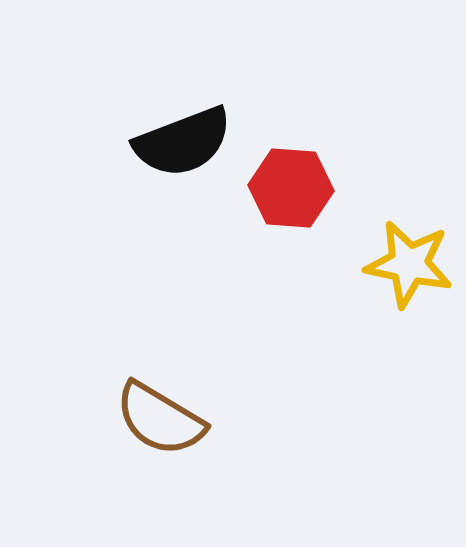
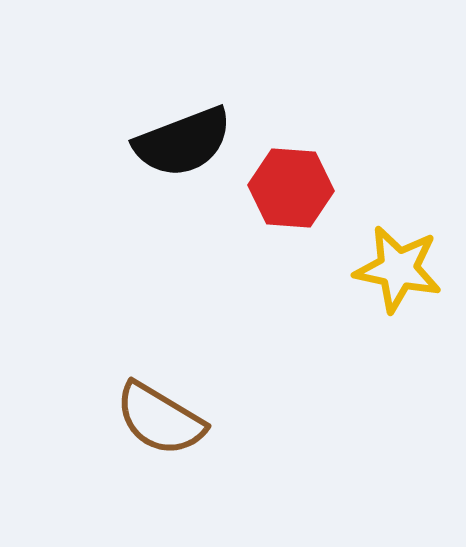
yellow star: moved 11 px left, 5 px down
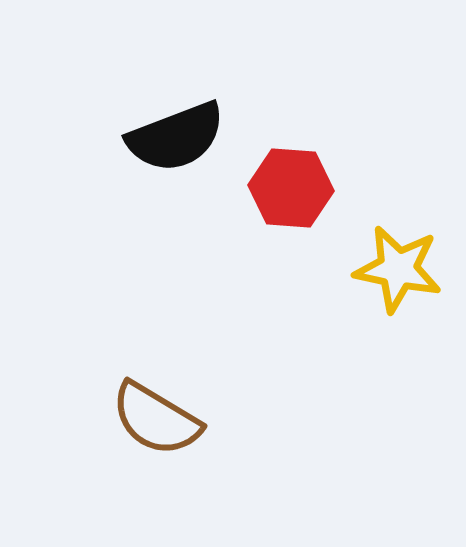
black semicircle: moved 7 px left, 5 px up
brown semicircle: moved 4 px left
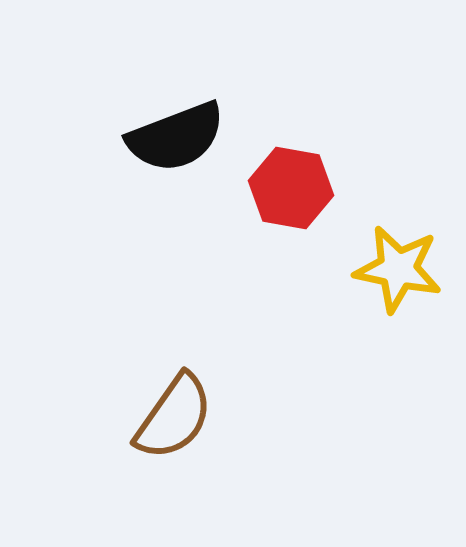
red hexagon: rotated 6 degrees clockwise
brown semicircle: moved 18 px right, 2 px up; rotated 86 degrees counterclockwise
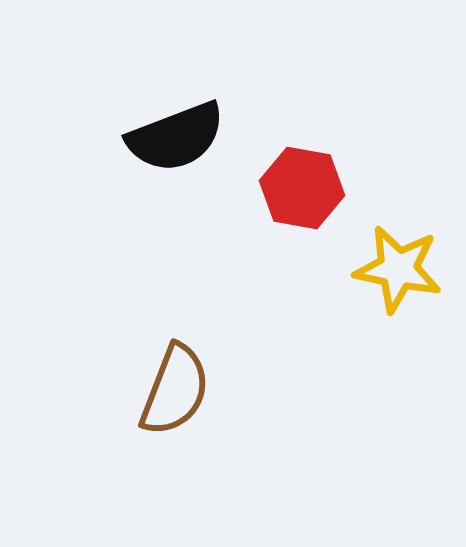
red hexagon: moved 11 px right
brown semicircle: moved 1 px right, 27 px up; rotated 14 degrees counterclockwise
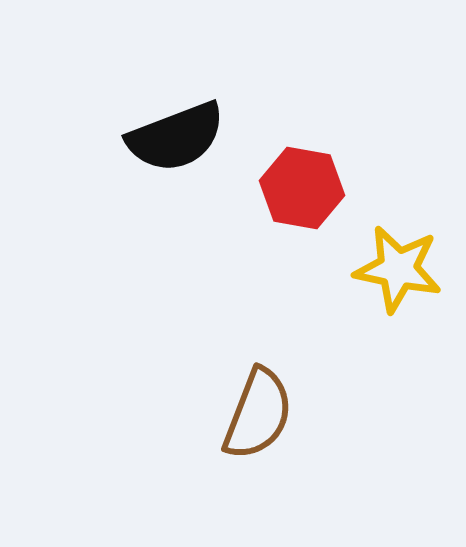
brown semicircle: moved 83 px right, 24 px down
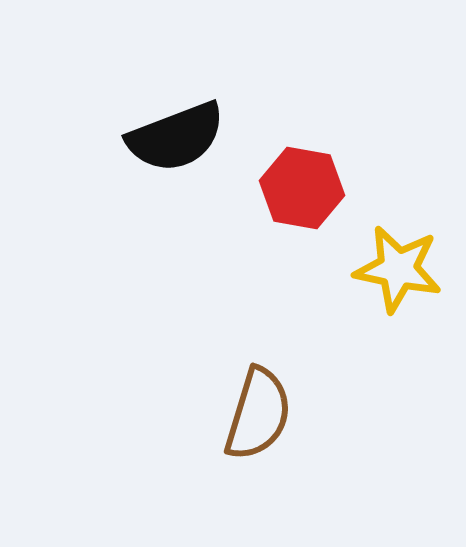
brown semicircle: rotated 4 degrees counterclockwise
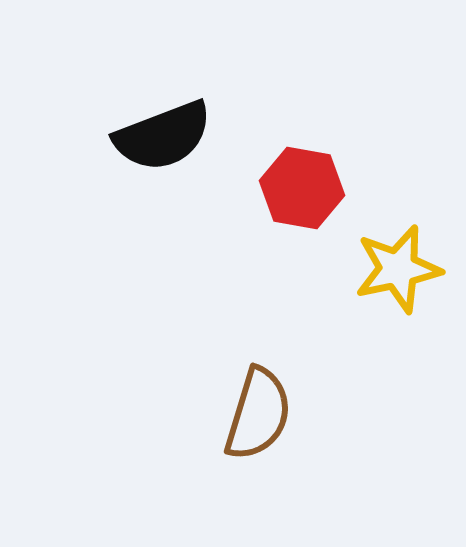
black semicircle: moved 13 px left, 1 px up
yellow star: rotated 24 degrees counterclockwise
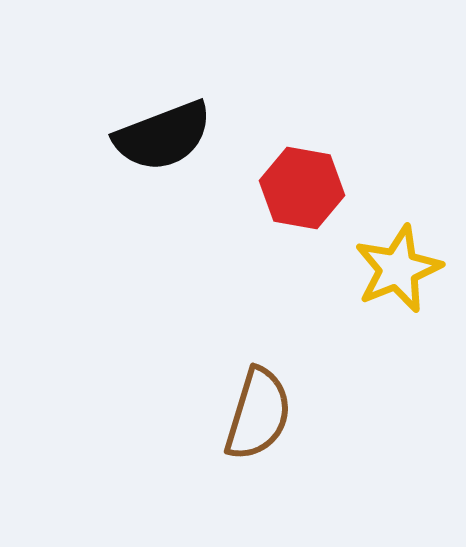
yellow star: rotated 10 degrees counterclockwise
